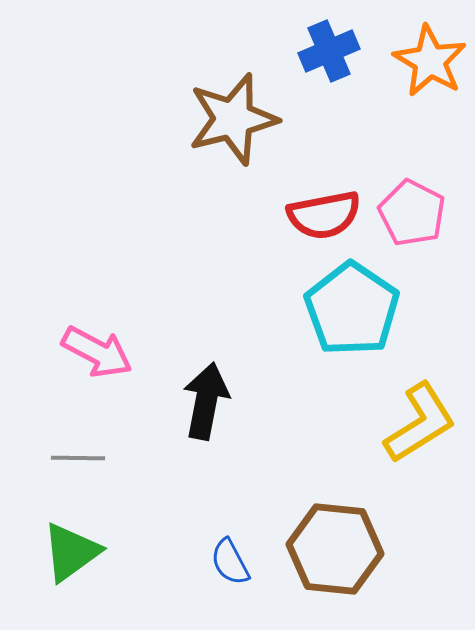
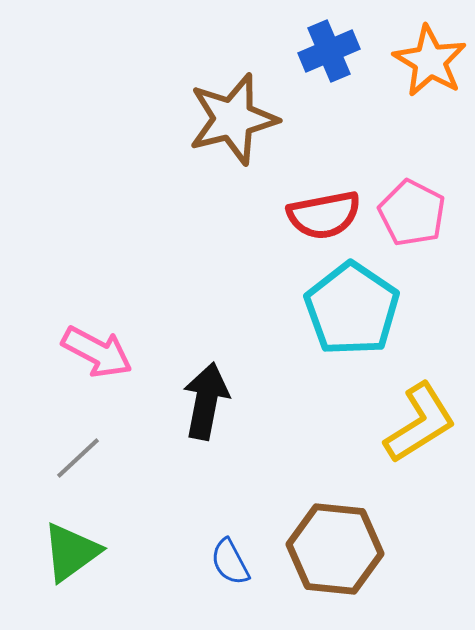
gray line: rotated 44 degrees counterclockwise
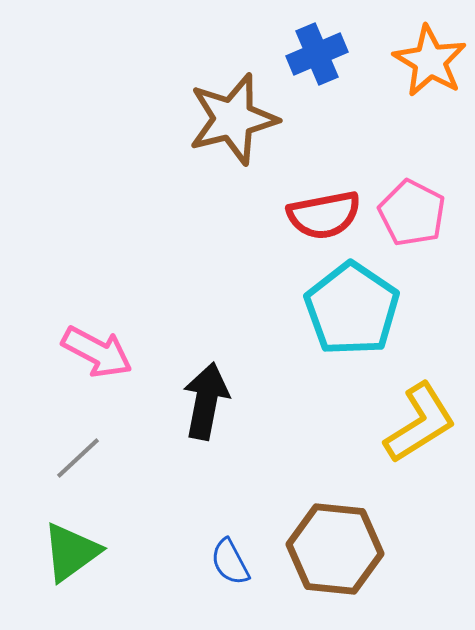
blue cross: moved 12 px left, 3 px down
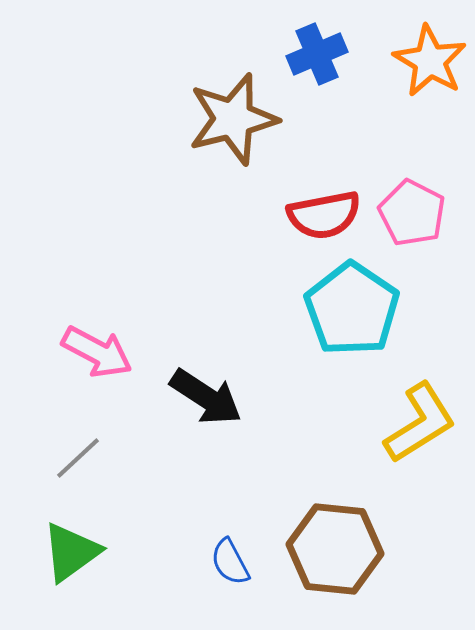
black arrow: moved 4 px up; rotated 112 degrees clockwise
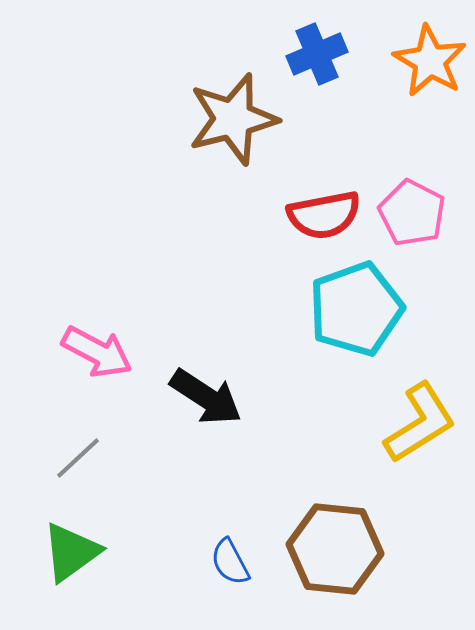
cyan pentagon: moved 4 px right; rotated 18 degrees clockwise
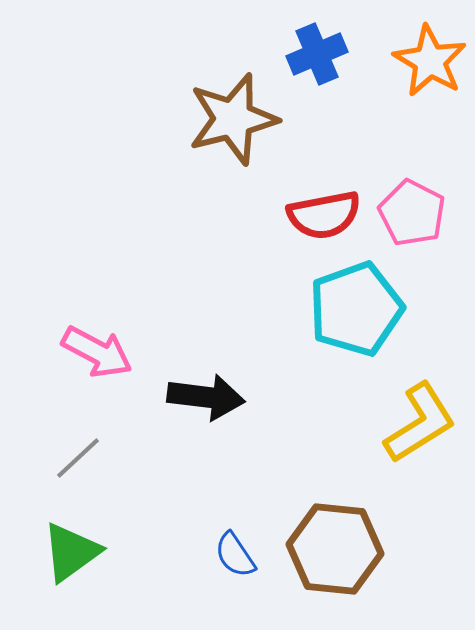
black arrow: rotated 26 degrees counterclockwise
blue semicircle: moved 5 px right, 7 px up; rotated 6 degrees counterclockwise
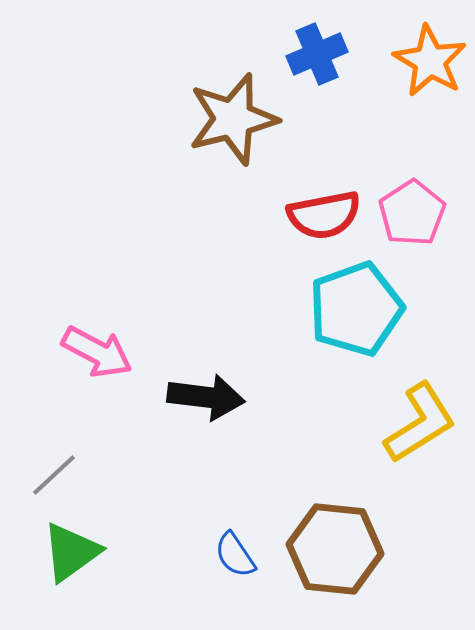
pink pentagon: rotated 12 degrees clockwise
gray line: moved 24 px left, 17 px down
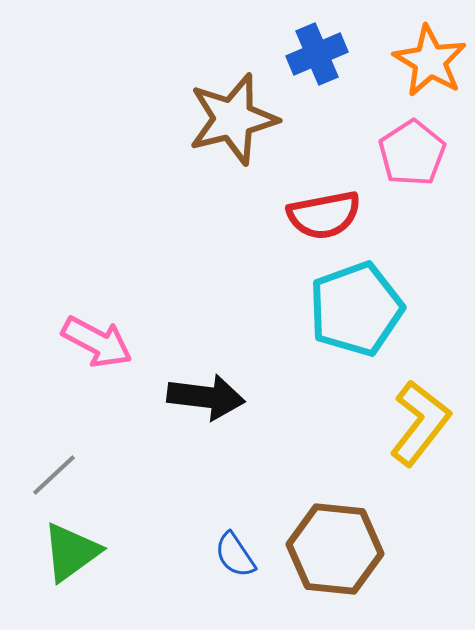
pink pentagon: moved 60 px up
pink arrow: moved 10 px up
yellow L-shape: rotated 20 degrees counterclockwise
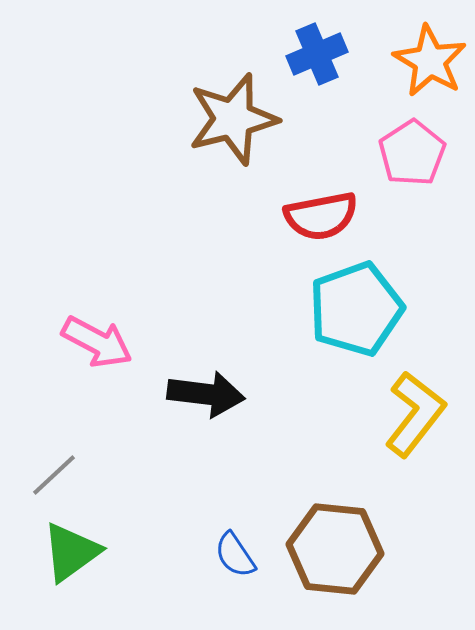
red semicircle: moved 3 px left, 1 px down
black arrow: moved 3 px up
yellow L-shape: moved 5 px left, 9 px up
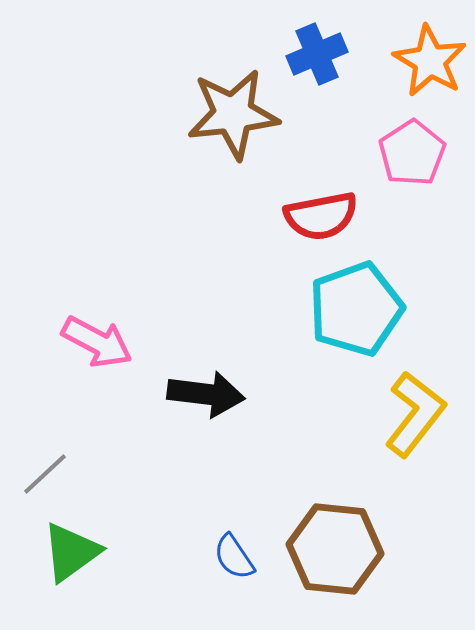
brown star: moved 5 px up; rotated 8 degrees clockwise
gray line: moved 9 px left, 1 px up
blue semicircle: moved 1 px left, 2 px down
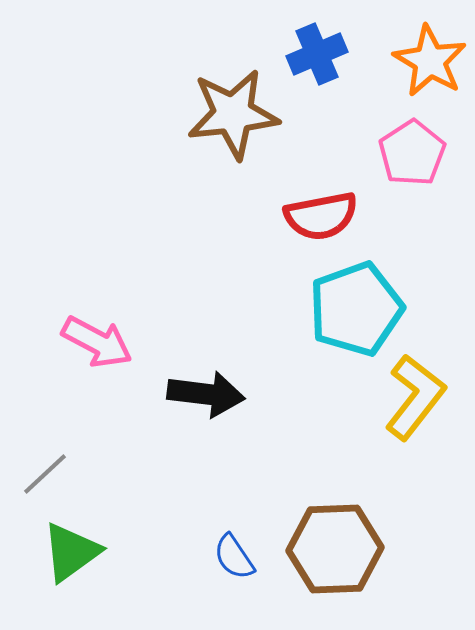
yellow L-shape: moved 17 px up
brown hexagon: rotated 8 degrees counterclockwise
